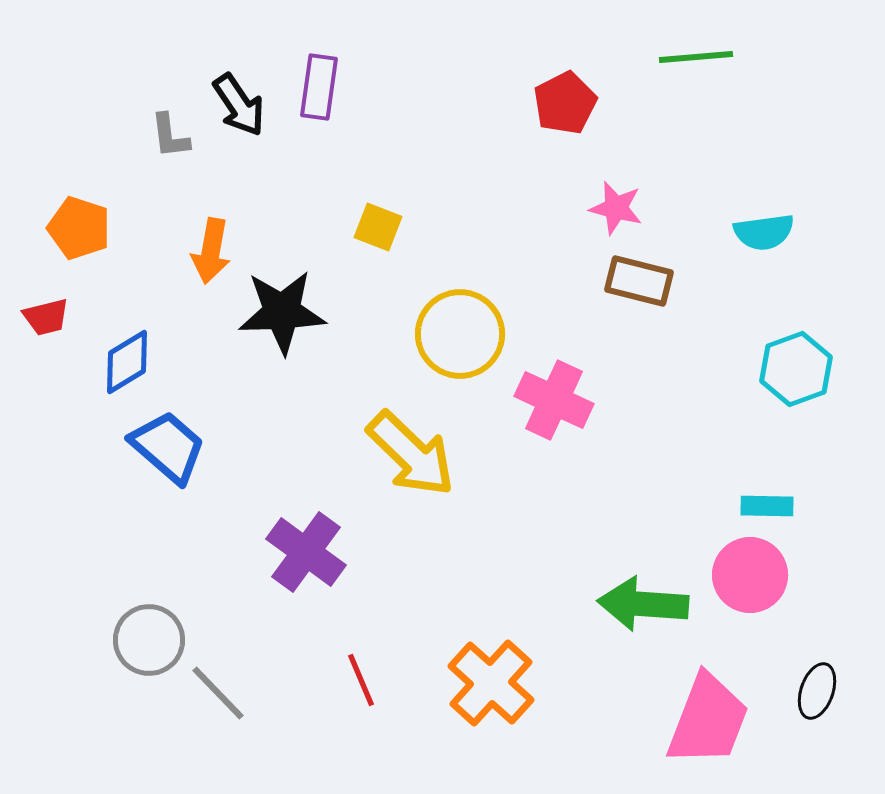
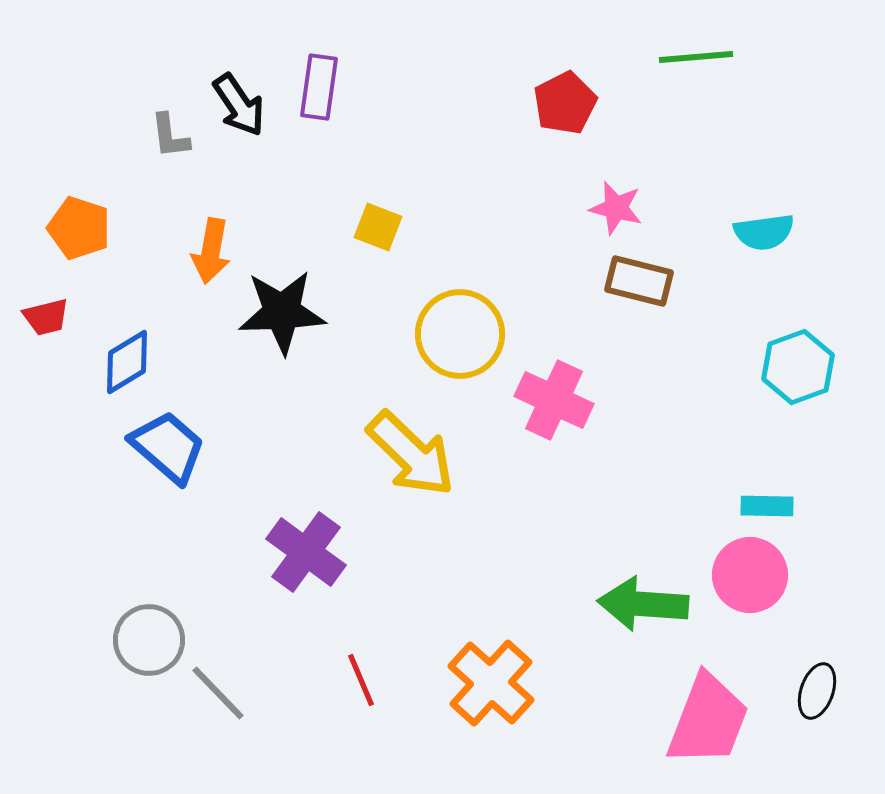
cyan hexagon: moved 2 px right, 2 px up
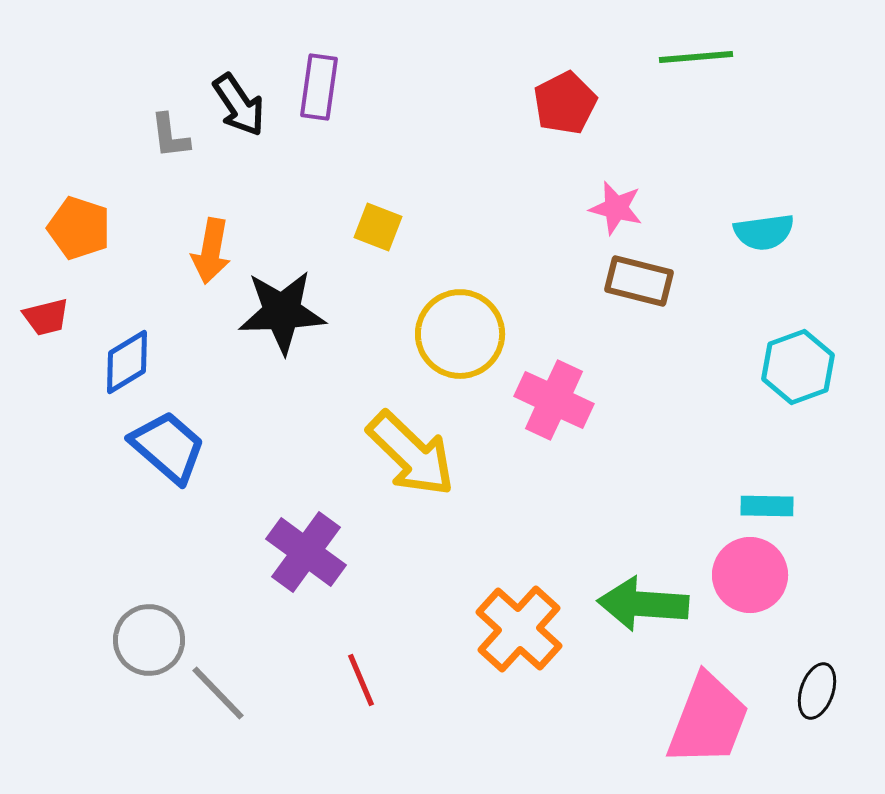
orange cross: moved 28 px right, 54 px up
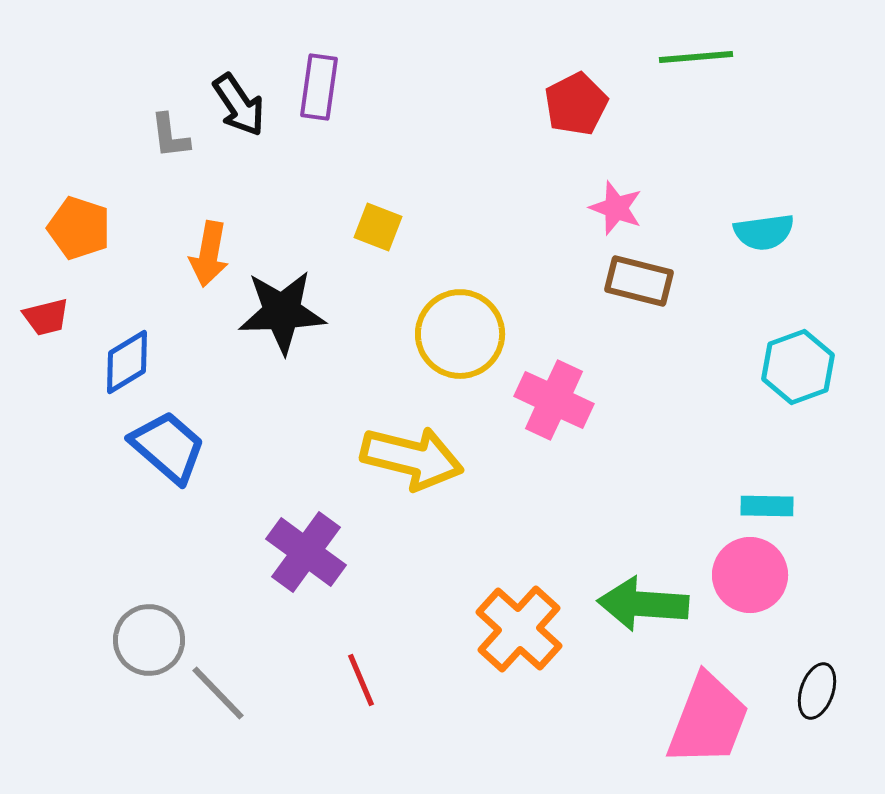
red pentagon: moved 11 px right, 1 px down
pink star: rotated 6 degrees clockwise
orange arrow: moved 2 px left, 3 px down
yellow arrow: moved 1 px right, 4 px down; rotated 30 degrees counterclockwise
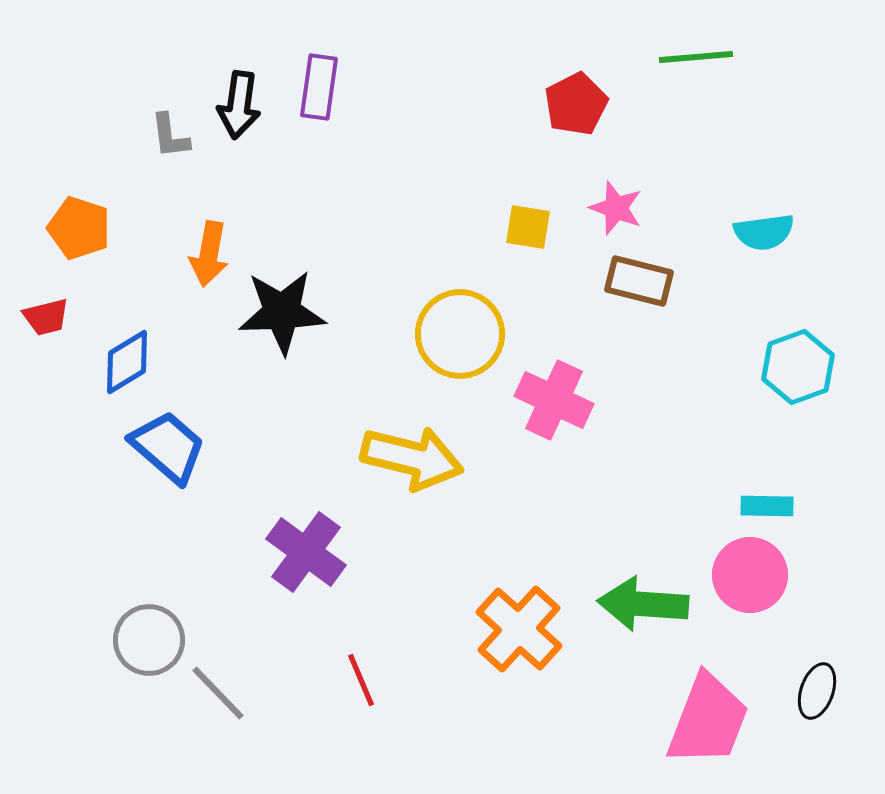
black arrow: rotated 42 degrees clockwise
yellow square: moved 150 px right; rotated 12 degrees counterclockwise
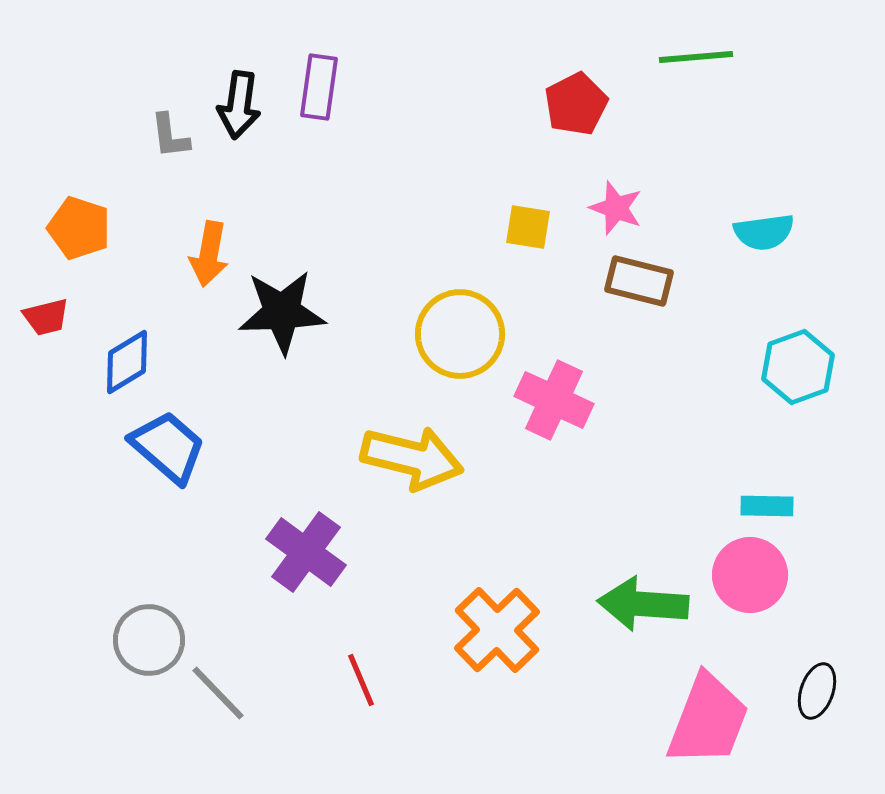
orange cross: moved 22 px left, 1 px down; rotated 4 degrees clockwise
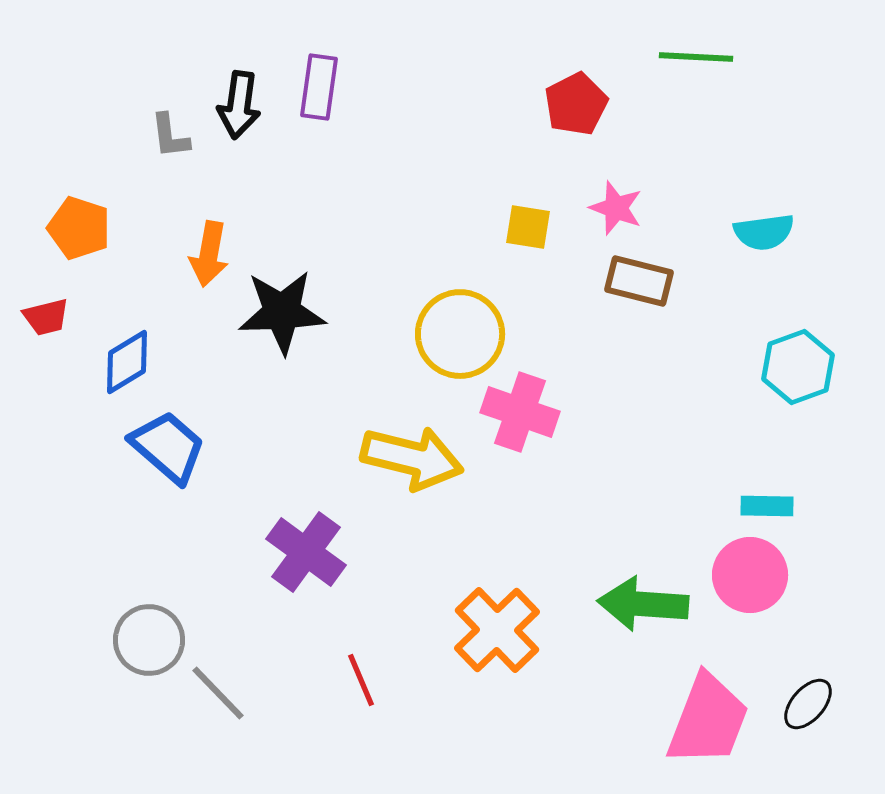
green line: rotated 8 degrees clockwise
pink cross: moved 34 px left, 12 px down; rotated 6 degrees counterclockwise
black ellipse: moved 9 px left, 13 px down; rotated 22 degrees clockwise
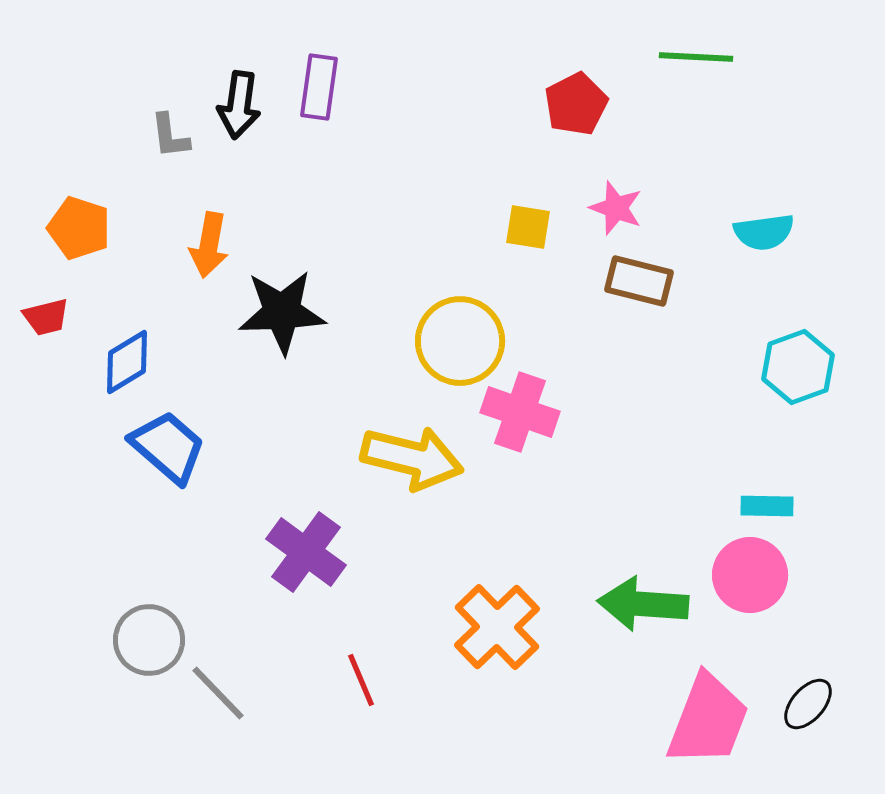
orange arrow: moved 9 px up
yellow circle: moved 7 px down
orange cross: moved 3 px up
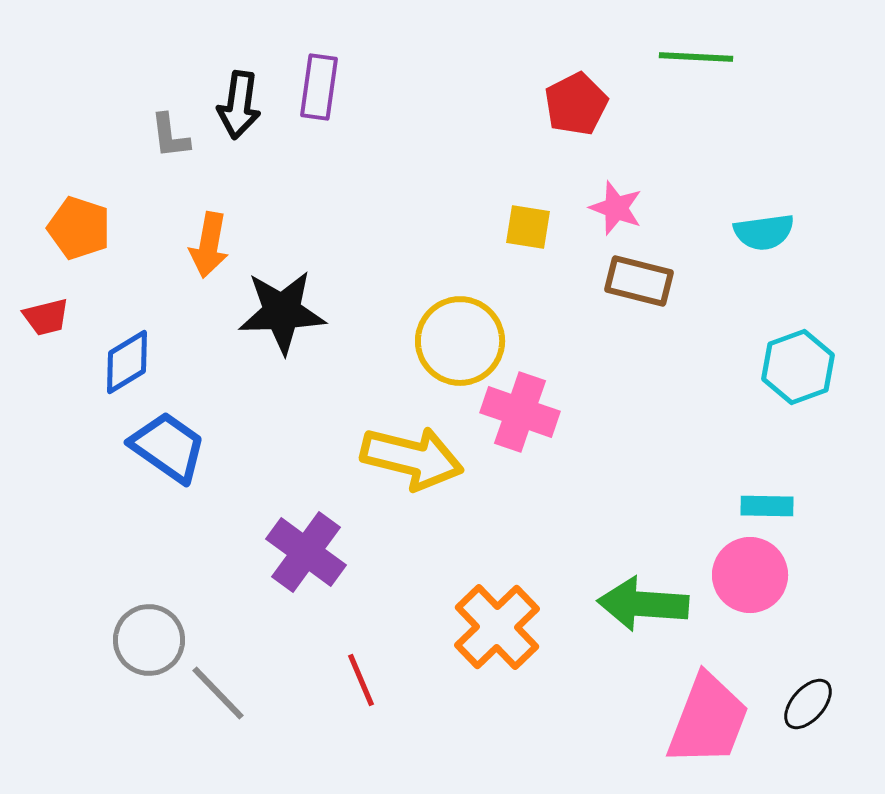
blue trapezoid: rotated 6 degrees counterclockwise
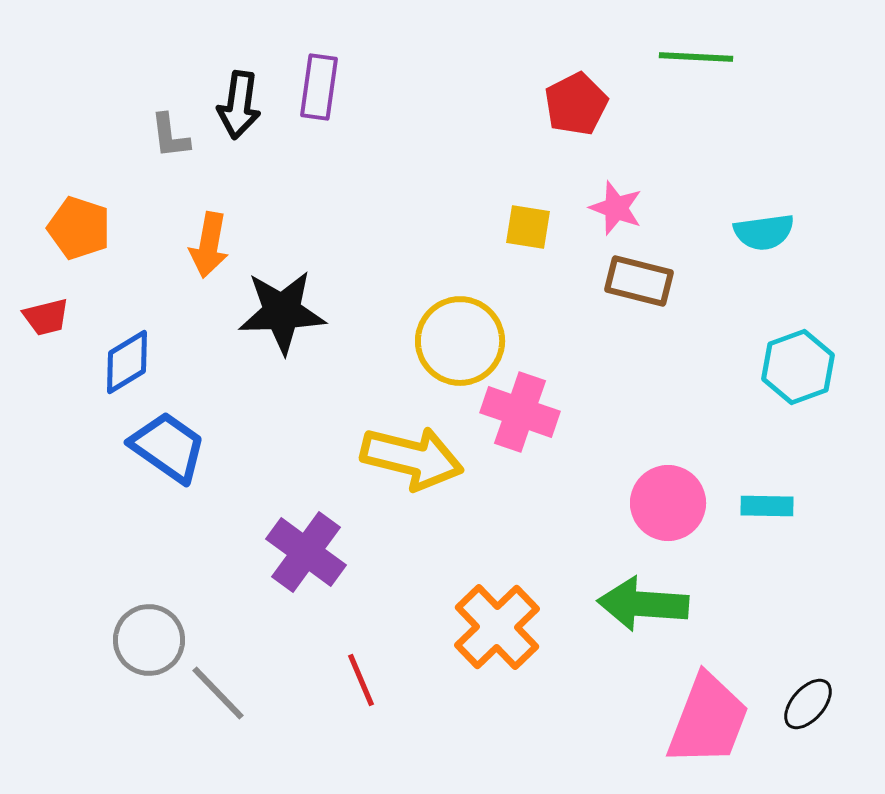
pink circle: moved 82 px left, 72 px up
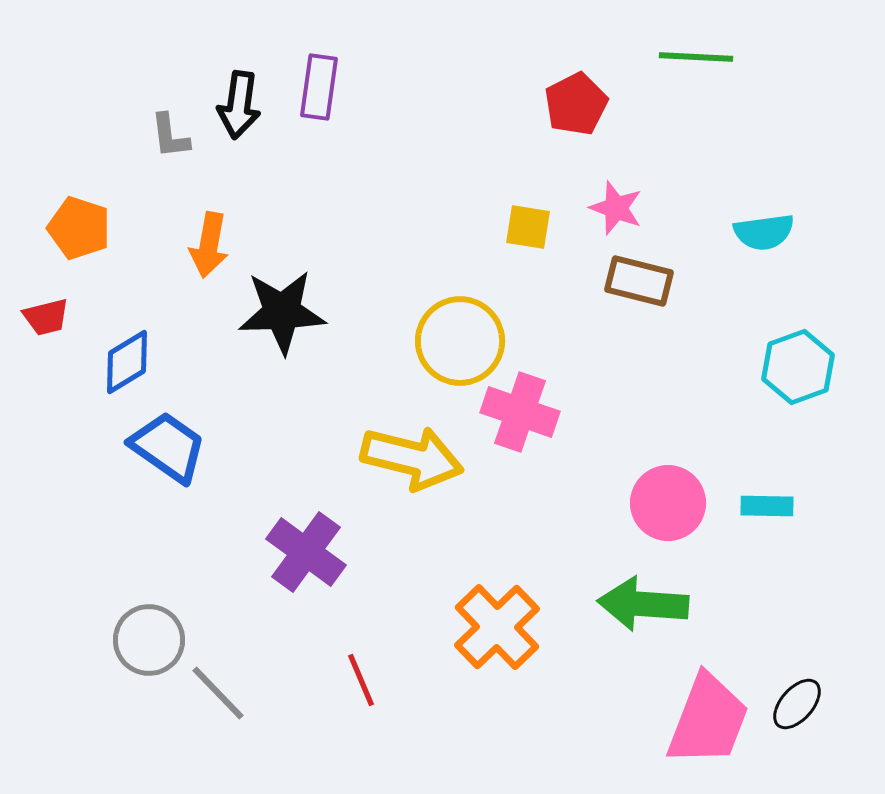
black ellipse: moved 11 px left
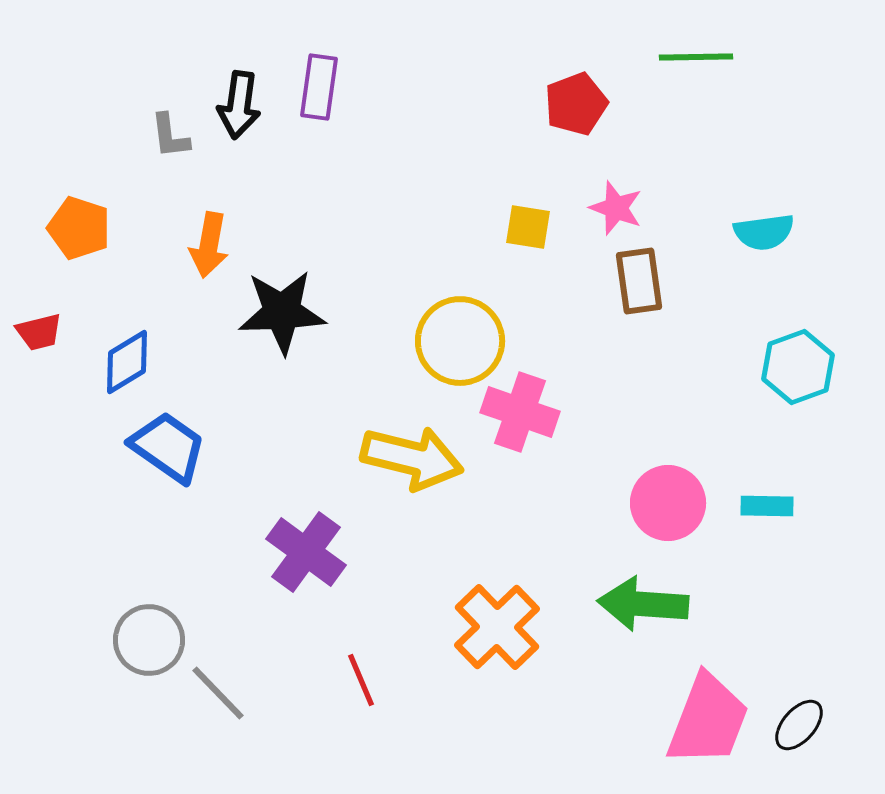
green line: rotated 4 degrees counterclockwise
red pentagon: rotated 6 degrees clockwise
brown rectangle: rotated 68 degrees clockwise
red trapezoid: moved 7 px left, 15 px down
black ellipse: moved 2 px right, 21 px down
